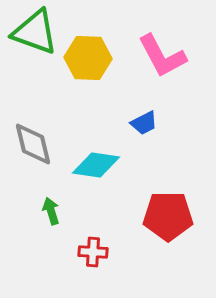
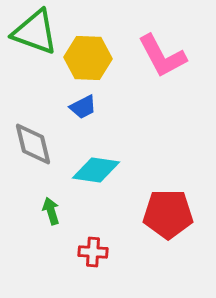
blue trapezoid: moved 61 px left, 16 px up
cyan diamond: moved 5 px down
red pentagon: moved 2 px up
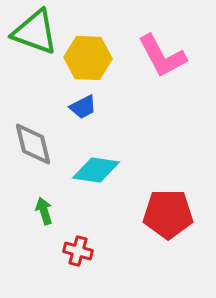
green arrow: moved 7 px left
red cross: moved 15 px left, 1 px up; rotated 12 degrees clockwise
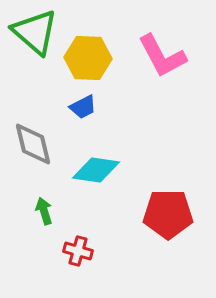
green triangle: rotated 21 degrees clockwise
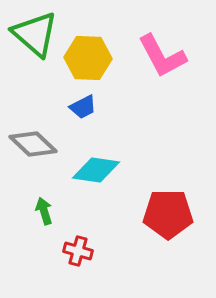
green triangle: moved 2 px down
gray diamond: rotated 33 degrees counterclockwise
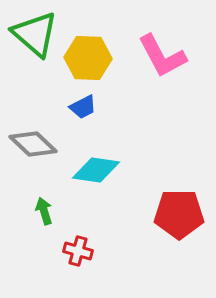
red pentagon: moved 11 px right
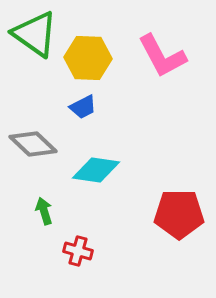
green triangle: rotated 6 degrees counterclockwise
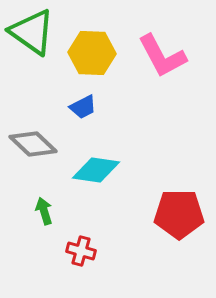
green triangle: moved 3 px left, 2 px up
yellow hexagon: moved 4 px right, 5 px up
red cross: moved 3 px right
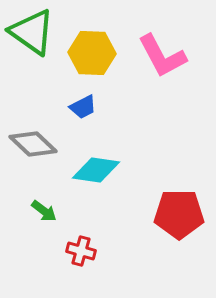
green arrow: rotated 144 degrees clockwise
